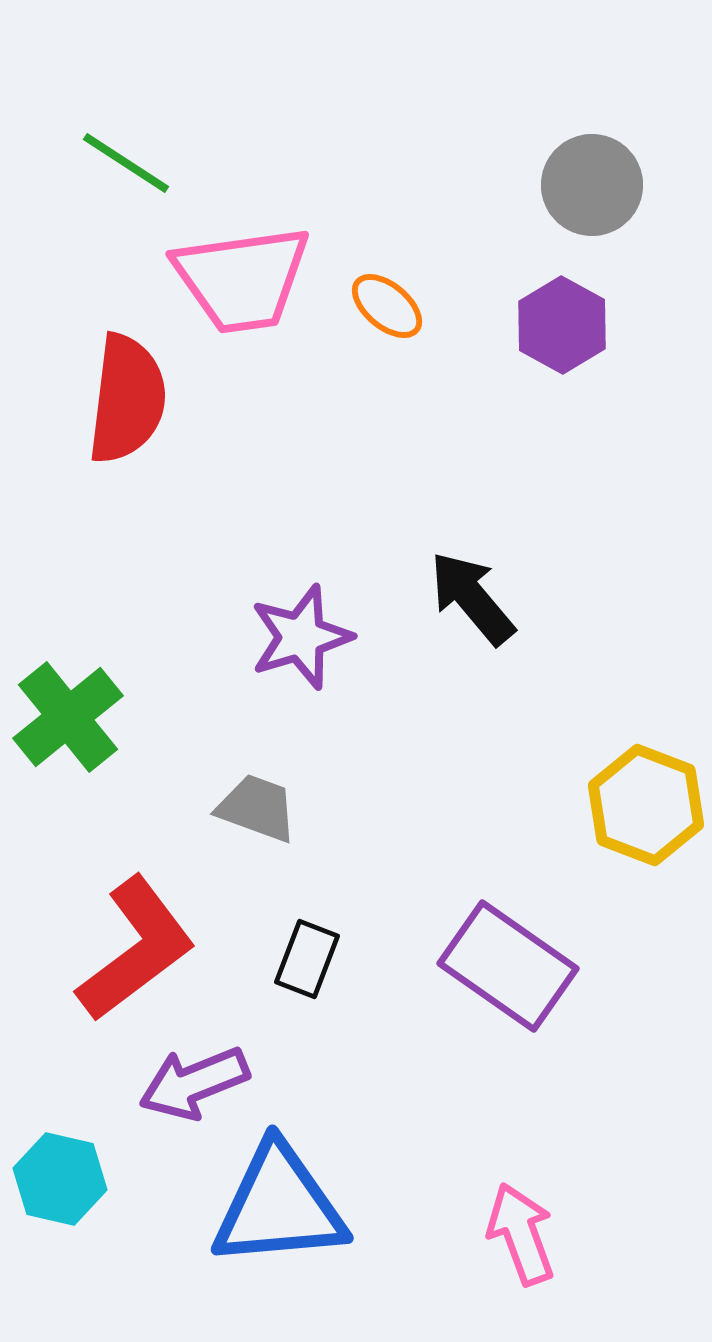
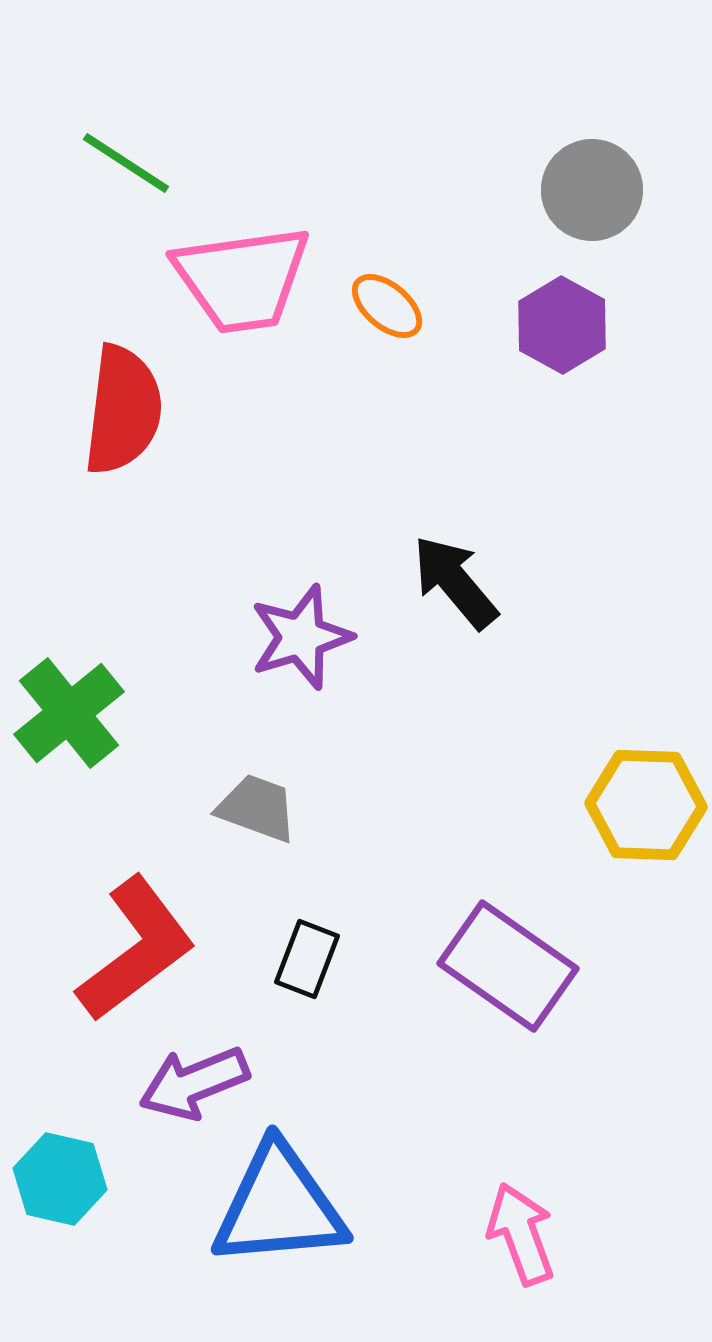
gray circle: moved 5 px down
red semicircle: moved 4 px left, 11 px down
black arrow: moved 17 px left, 16 px up
green cross: moved 1 px right, 4 px up
yellow hexagon: rotated 19 degrees counterclockwise
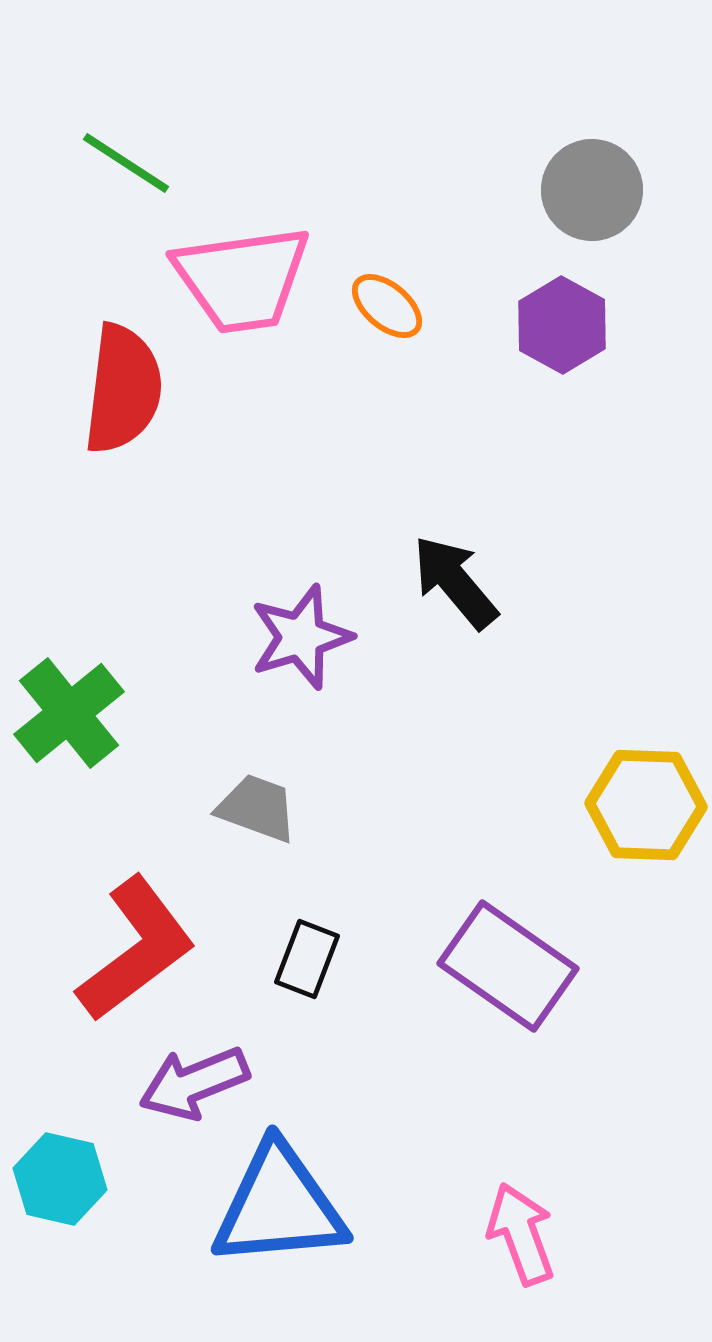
red semicircle: moved 21 px up
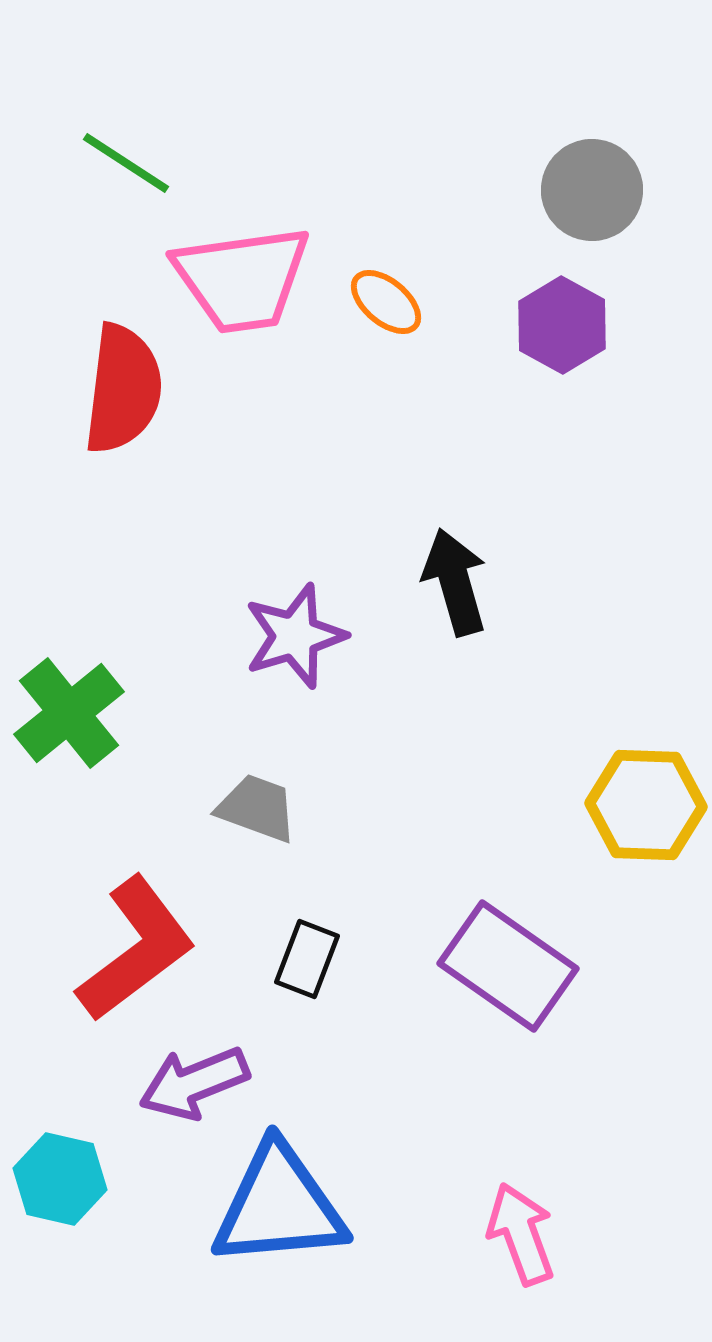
orange ellipse: moved 1 px left, 4 px up
black arrow: rotated 24 degrees clockwise
purple star: moved 6 px left, 1 px up
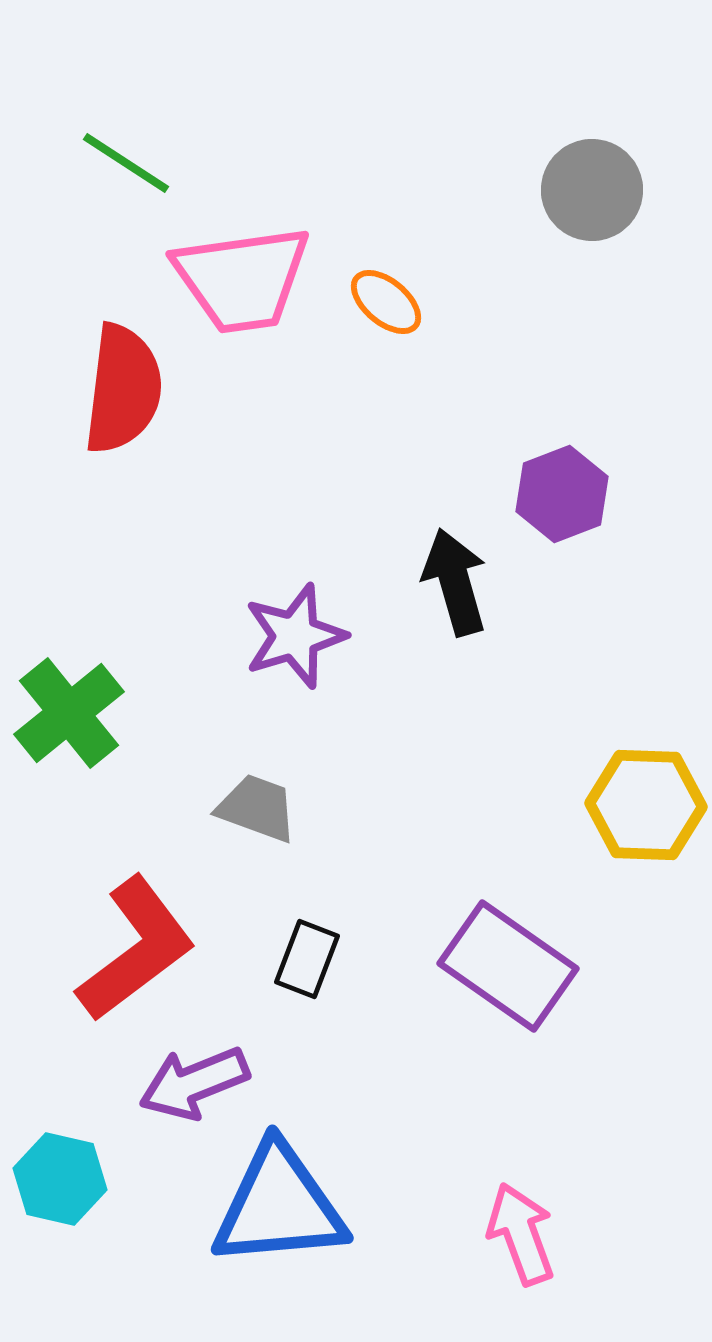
purple hexagon: moved 169 px down; rotated 10 degrees clockwise
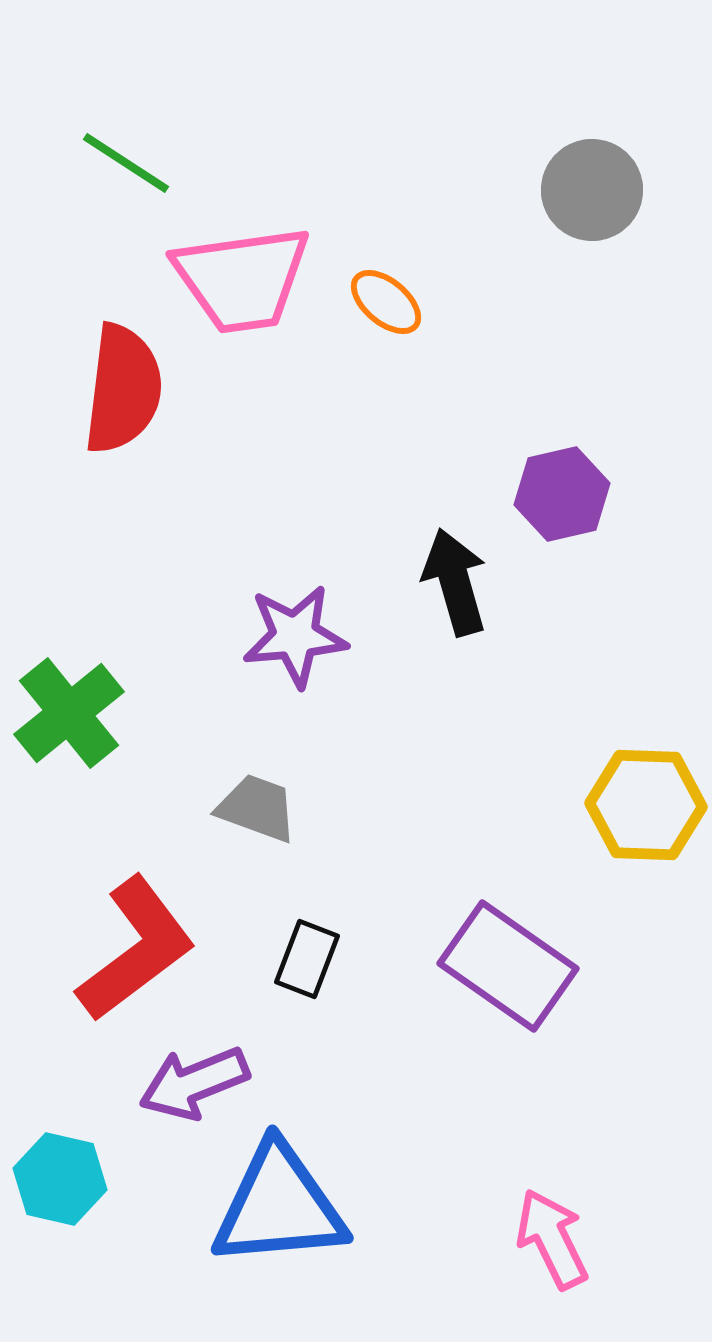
purple hexagon: rotated 8 degrees clockwise
purple star: rotated 12 degrees clockwise
pink arrow: moved 31 px right, 5 px down; rotated 6 degrees counterclockwise
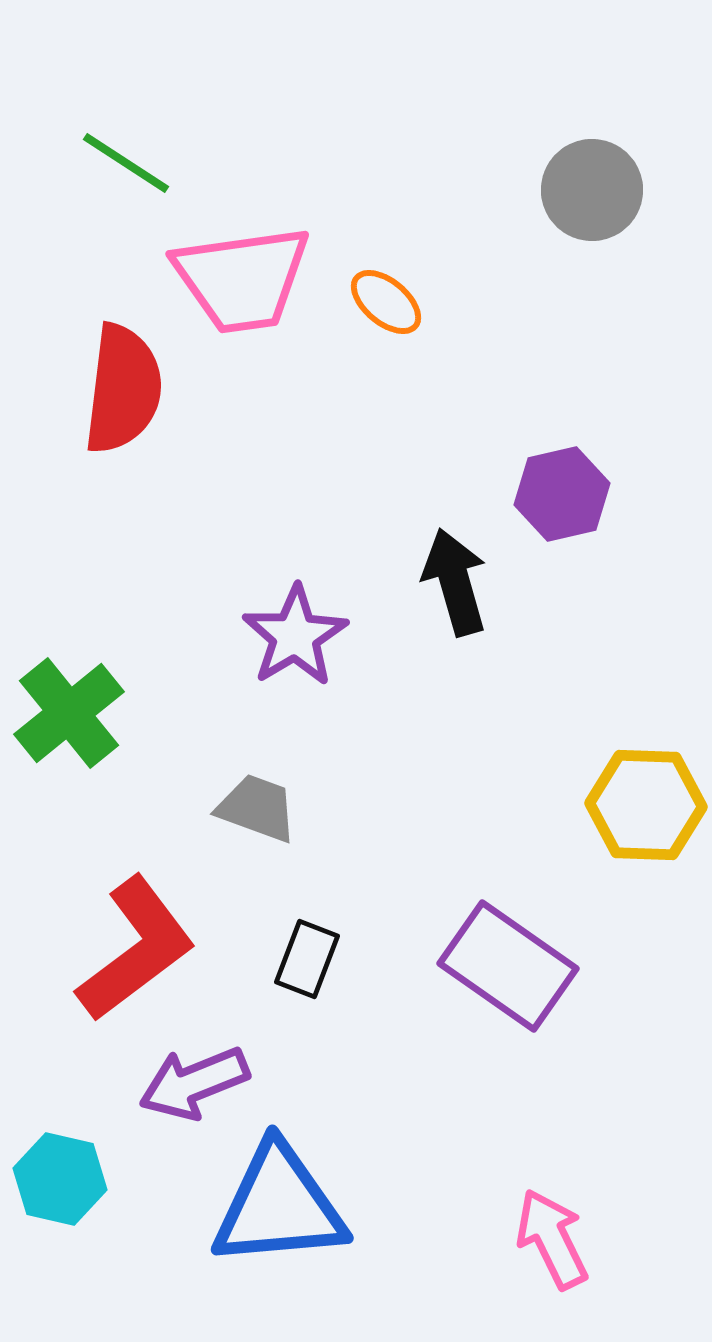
purple star: rotated 26 degrees counterclockwise
